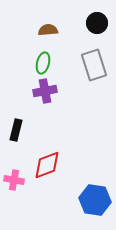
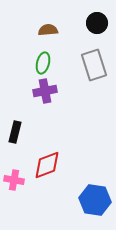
black rectangle: moved 1 px left, 2 px down
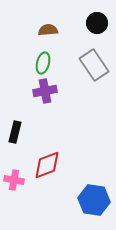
gray rectangle: rotated 16 degrees counterclockwise
blue hexagon: moved 1 px left
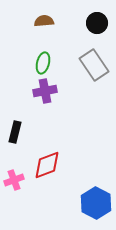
brown semicircle: moved 4 px left, 9 px up
pink cross: rotated 30 degrees counterclockwise
blue hexagon: moved 2 px right, 3 px down; rotated 20 degrees clockwise
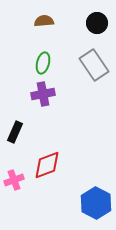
purple cross: moved 2 px left, 3 px down
black rectangle: rotated 10 degrees clockwise
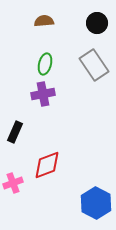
green ellipse: moved 2 px right, 1 px down
pink cross: moved 1 px left, 3 px down
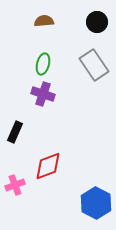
black circle: moved 1 px up
green ellipse: moved 2 px left
purple cross: rotated 30 degrees clockwise
red diamond: moved 1 px right, 1 px down
pink cross: moved 2 px right, 2 px down
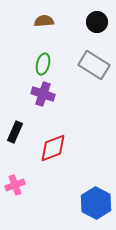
gray rectangle: rotated 24 degrees counterclockwise
red diamond: moved 5 px right, 18 px up
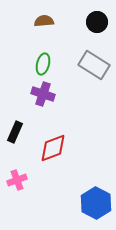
pink cross: moved 2 px right, 5 px up
